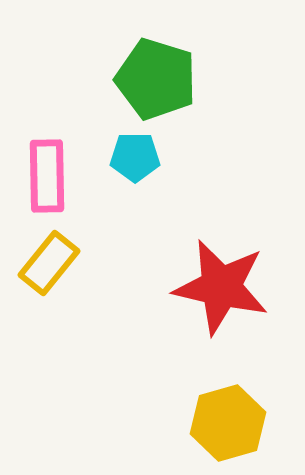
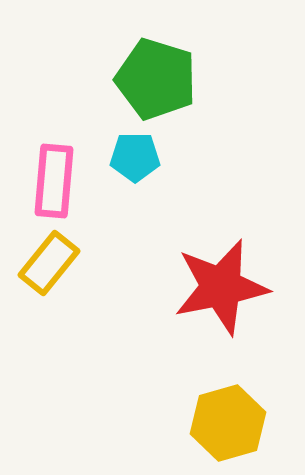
pink rectangle: moved 7 px right, 5 px down; rotated 6 degrees clockwise
red star: rotated 24 degrees counterclockwise
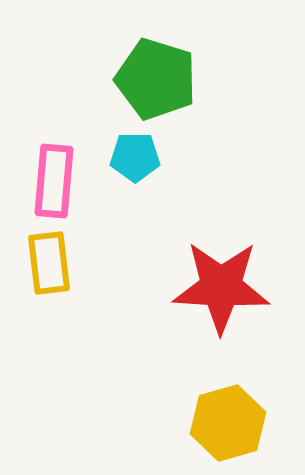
yellow rectangle: rotated 46 degrees counterclockwise
red star: rotated 14 degrees clockwise
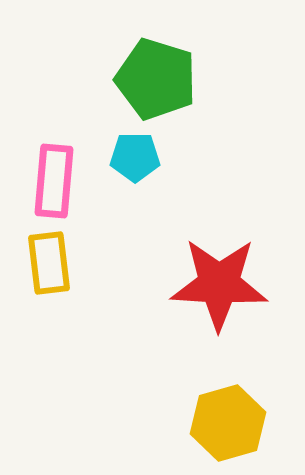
red star: moved 2 px left, 3 px up
